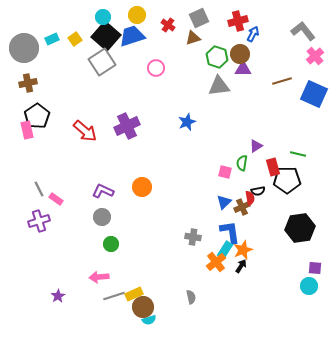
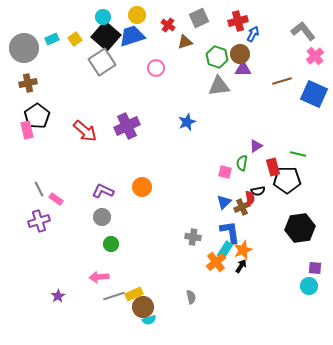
brown triangle at (193, 38): moved 8 px left, 4 px down
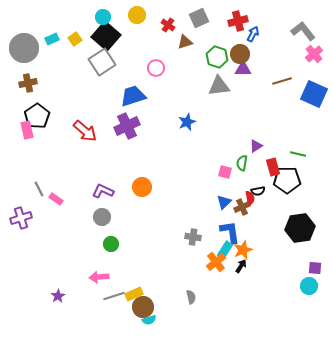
blue trapezoid at (132, 36): moved 1 px right, 60 px down
pink cross at (315, 56): moved 1 px left, 2 px up
purple cross at (39, 221): moved 18 px left, 3 px up
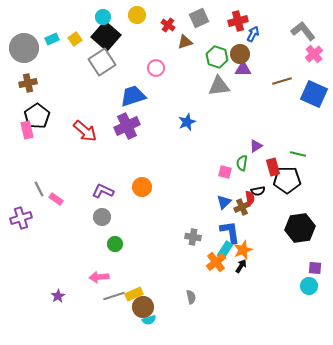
green circle at (111, 244): moved 4 px right
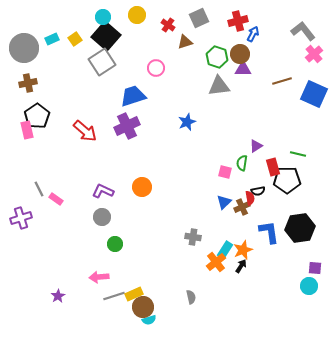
blue L-shape at (230, 232): moved 39 px right
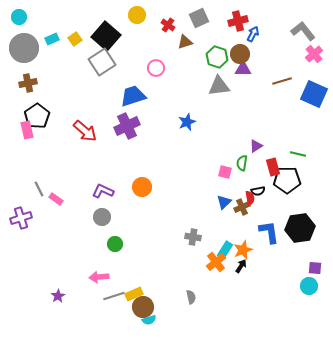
cyan circle at (103, 17): moved 84 px left
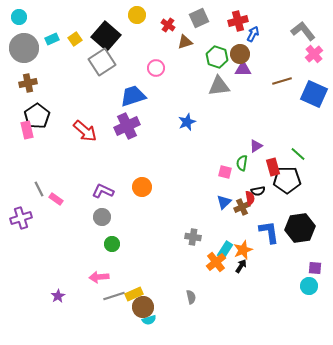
green line at (298, 154): rotated 28 degrees clockwise
green circle at (115, 244): moved 3 px left
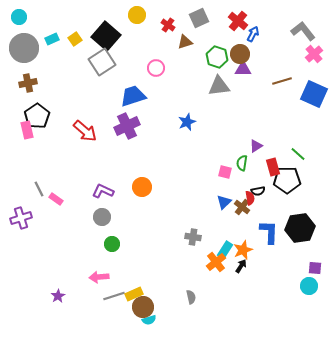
red cross at (238, 21): rotated 36 degrees counterclockwise
brown cross at (242, 207): rotated 28 degrees counterclockwise
blue L-shape at (269, 232): rotated 10 degrees clockwise
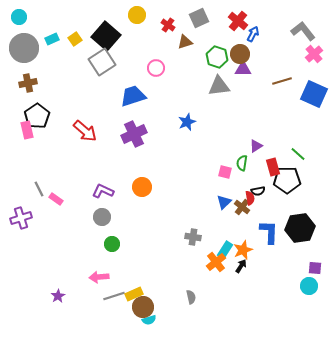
purple cross at (127, 126): moved 7 px right, 8 px down
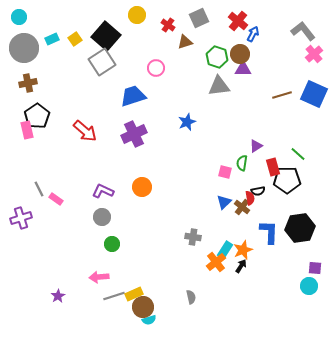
brown line at (282, 81): moved 14 px down
